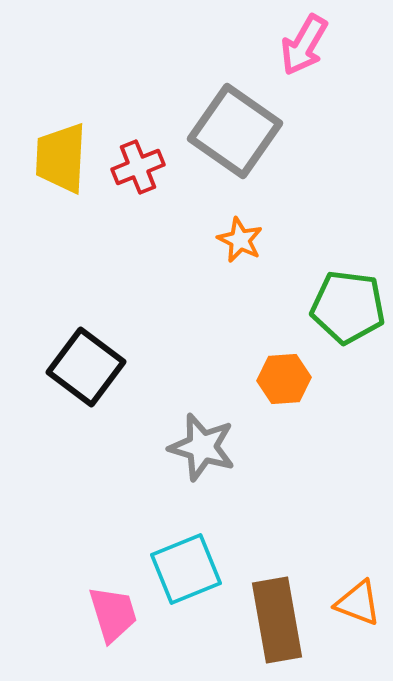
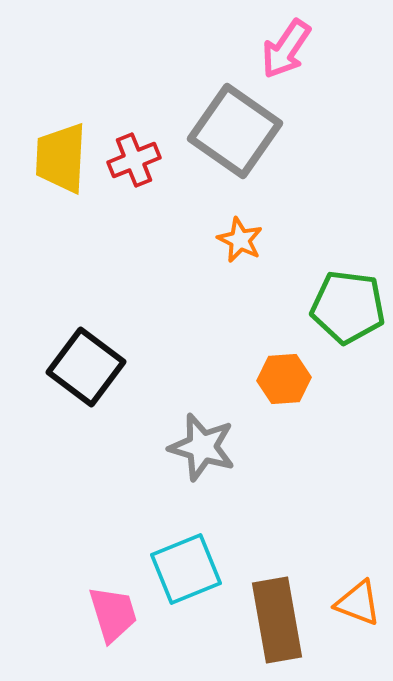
pink arrow: moved 18 px left, 4 px down; rotated 4 degrees clockwise
red cross: moved 4 px left, 7 px up
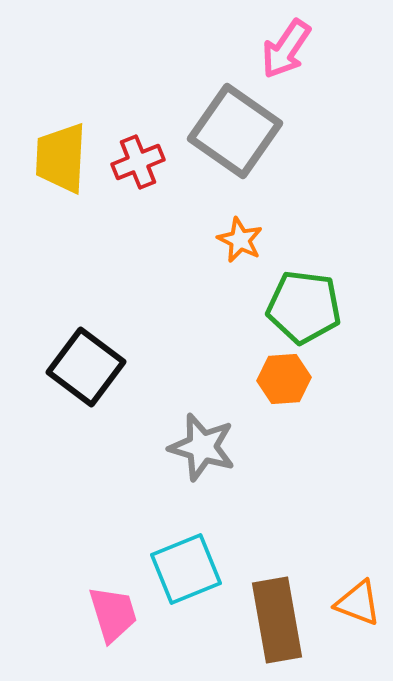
red cross: moved 4 px right, 2 px down
green pentagon: moved 44 px left
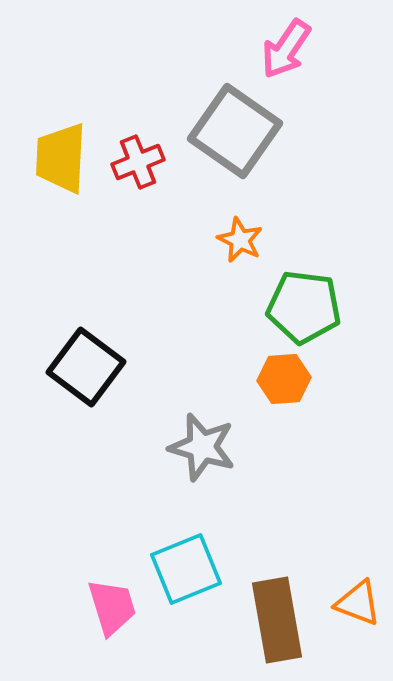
pink trapezoid: moved 1 px left, 7 px up
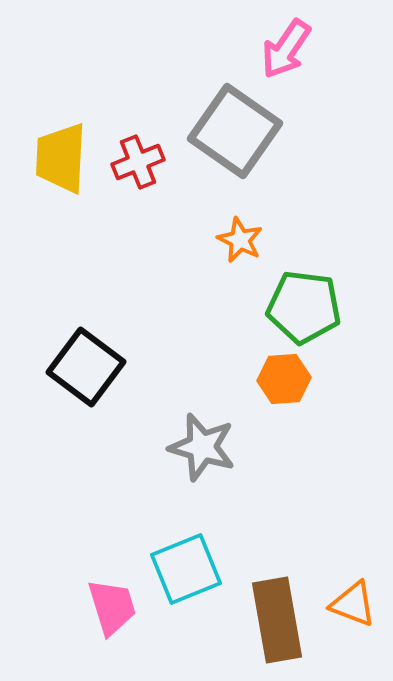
orange triangle: moved 5 px left, 1 px down
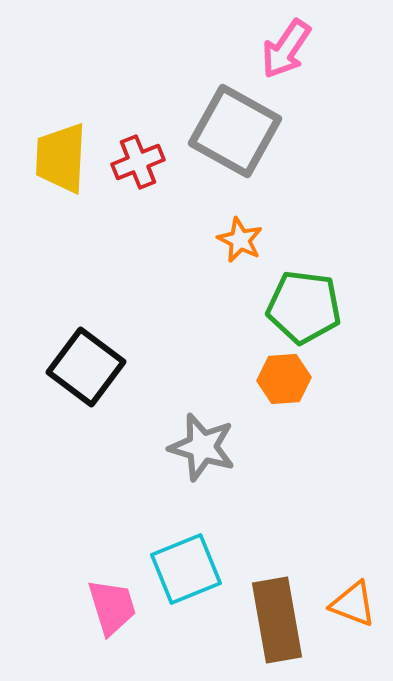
gray square: rotated 6 degrees counterclockwise
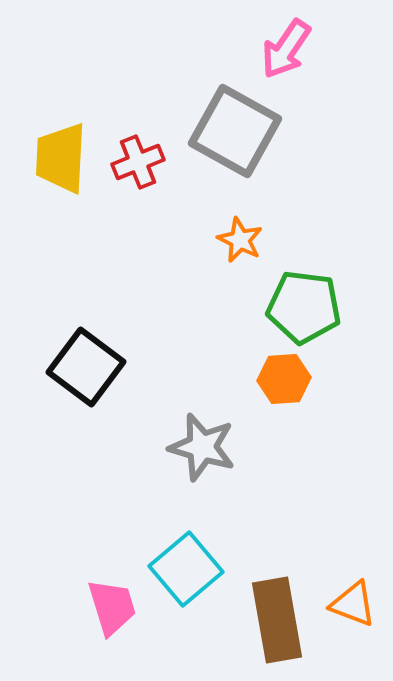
cyan square: rotated 18 degrees counterclockwise
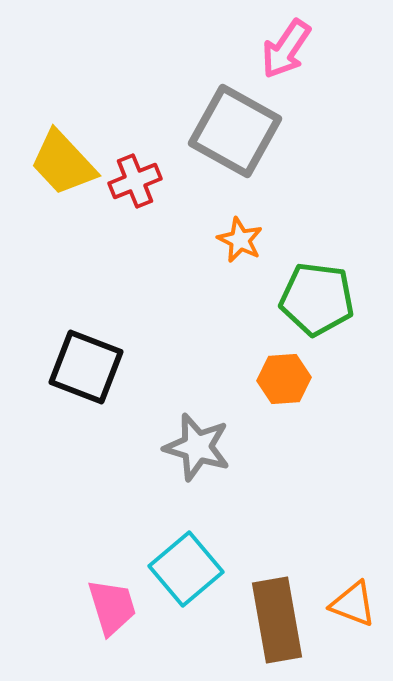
yellow trapezoid: moved 2 px right, 5 px down; rotated 46 degrees counterclockwise
red cross: moved 3 px left, 19 px down
green pentagon: moved 13 px right, 8 px up
black square: rotated 16 degrees counterclockwise
gray star: moved 5 px left
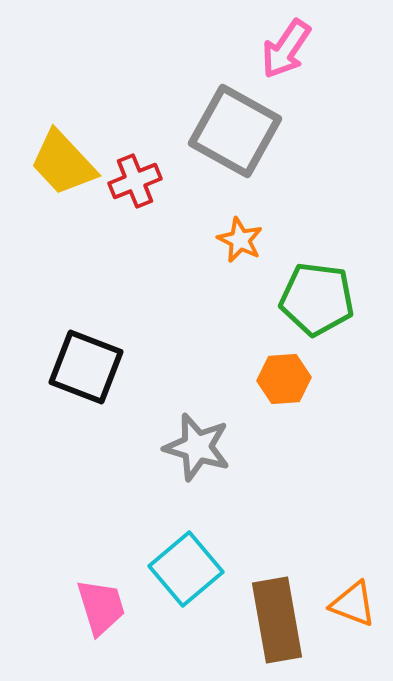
pink trapezoid: moved 11 px left
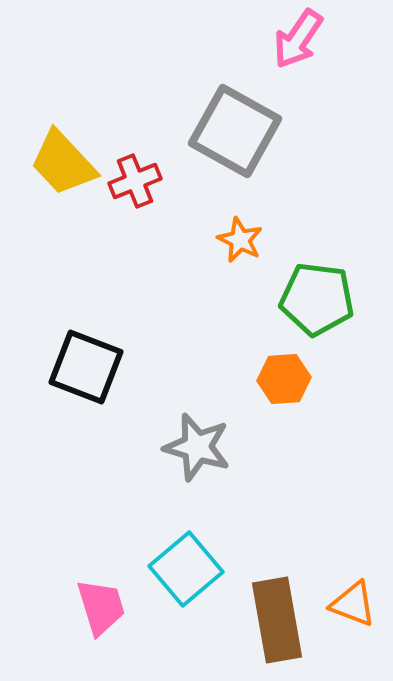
pink arrow: moved 12 px right, 10 px up
